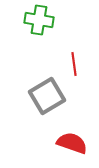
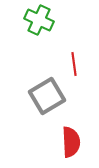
green cross: rotated 16 degrees clockwise
red semicircle: moved 1 px left, 1 px up; rotated 68 degrees clockwise
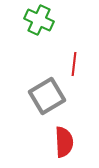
red line: rotated 15 degrees clockwise
red semicircle: moved 7 px left
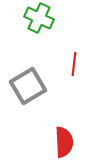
green cross: moved 2 px up
gray square: moved 19 px left, 10 px up
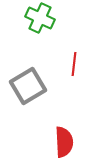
green cross: moved 1 px right
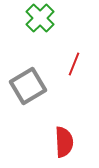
green cross: rotated 20 degrees clockwise
red line: rotated 15 degrees clockwise
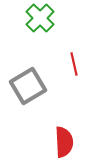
red line: rotated 35 degrees counterclockwise
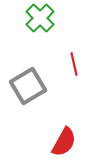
red semicircle: rotated 32 degrees clockwise
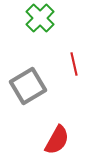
red semicircle: moved 7 px left, 2 px up
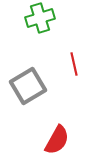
green cross: rotated 28 degrees clockwise
